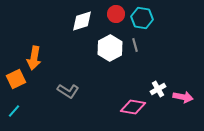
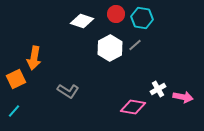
white diamond: rotated 35 degrees clockwise
gray line: rotated 64 degrees clockwise
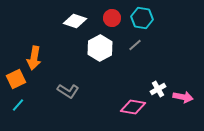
red circle: moved 4 px left, 4 px down
white diamond: moved 7 px left
white hexagon: moved 10 px left
cyan line: moved 4 px right, 6 px up
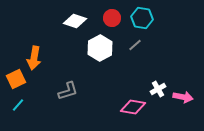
gray L-shape: rotated 50 degrees counterclockwise
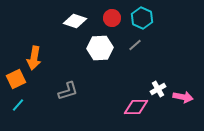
cyan hexagon: rotated 15 degrees clockwise
white hexagon: rotated 25 degrees clockwise
pink diamond: moved 3 px right; rotated 10 degrees counterclockwise
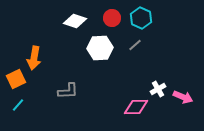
cyan hexagon: moved 1 px left
gray L-shape: rotated 15 degrees clockwise
pink arrow: rotated 12 degrees clockwise
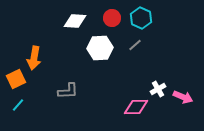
white diamond: rotated 15 degrees counterclockwise
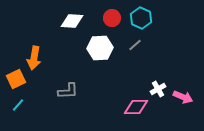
white diamond: moved 3 px left
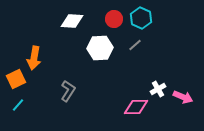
red circle: moved 2 px right, 1 px down
gray L-shape: rotated 55 degrees counterclockwise
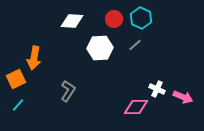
white cross: moved 1 px left; rotated 35 degrees counterclockwise
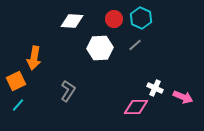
orange square: moved 2 px down
white cross: moved 2 px left, 1 px up
